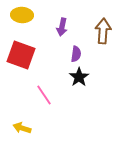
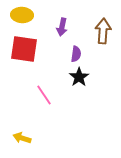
red square: moved 3 px right, 6 px up; rotated 12 degrees counterclockwise
yellow arrow: moved 10 px down
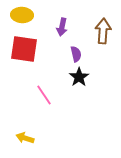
purple semicircle: rotated 21 degrees counterclockwise
yellow arrow: moved 3 px right
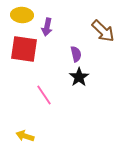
purple arrow: moved 15 px left
brown arrow: rotated 130 degrees clockwise
yellow arrow: moved 2 px up
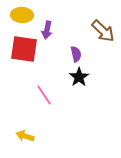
purple arrow: moved 3 px down
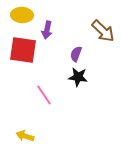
red square: moved 1 px left, 1 px down
purple semicircle: rotated 147 degrees counterclockwise
black star: moved 1 px left; rotated 30 degrees counterclockwise
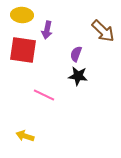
black star: moved 1 px up
pink line: rotated 30 degrees counterclockwise
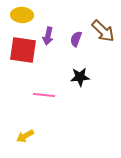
purple arrow: moved 1 px right, 6 px down
purple semicircle: moved 15 px up
black star: moved 2 px right, 1 px down; rotated 12 degrees counterclockwise
pink line: rotated 20 degrees counterclockwise
yellow arrow: rotated 48 degrees counterclockwise
